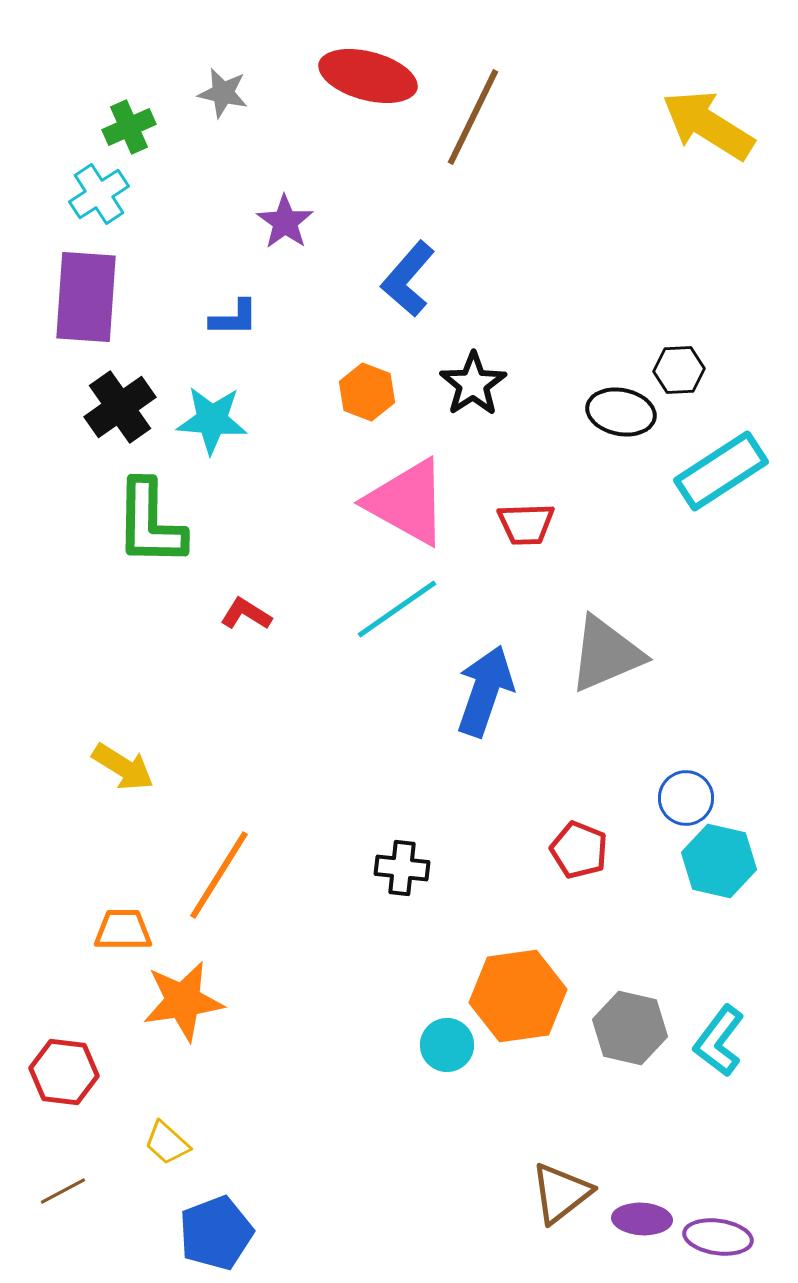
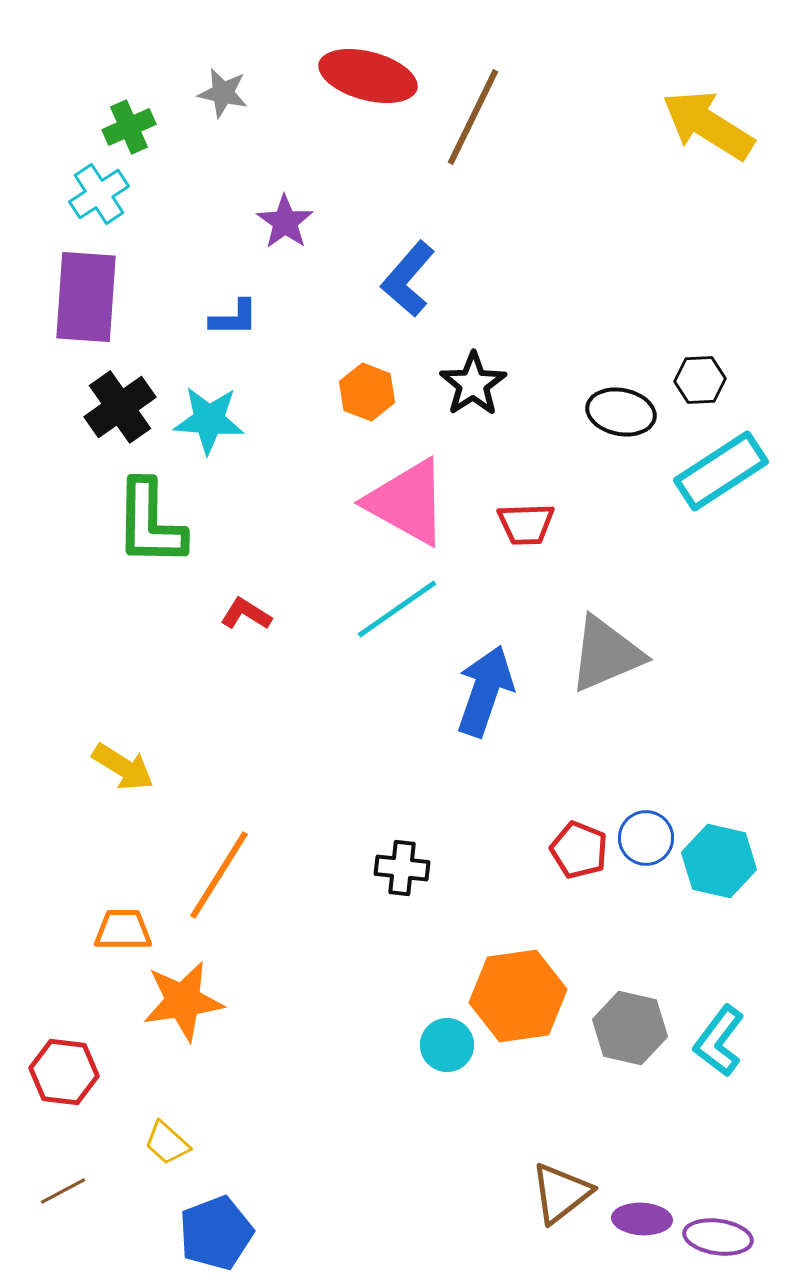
black hexagon at (679, 370): moved 21 px right, 10 px down
cyan star at (212, 420): moved 3 px left
blue circle at (686, 798): moved 40 px left, 40 px down
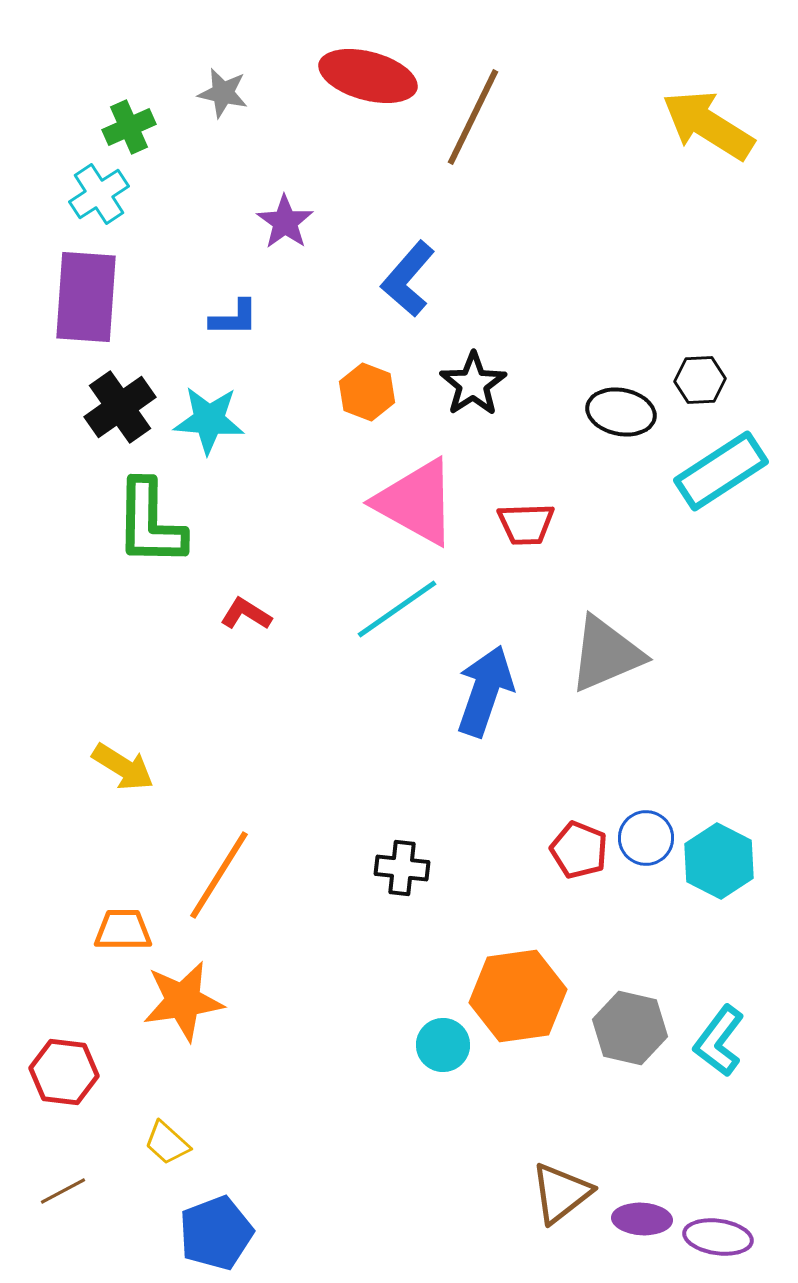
pink triangle at (407, 502): moved 9 px right
cyan hexagon at (719, 861): rotated 14 degrees clockwise
cyan circle at (447, 1045): moved 4 px left
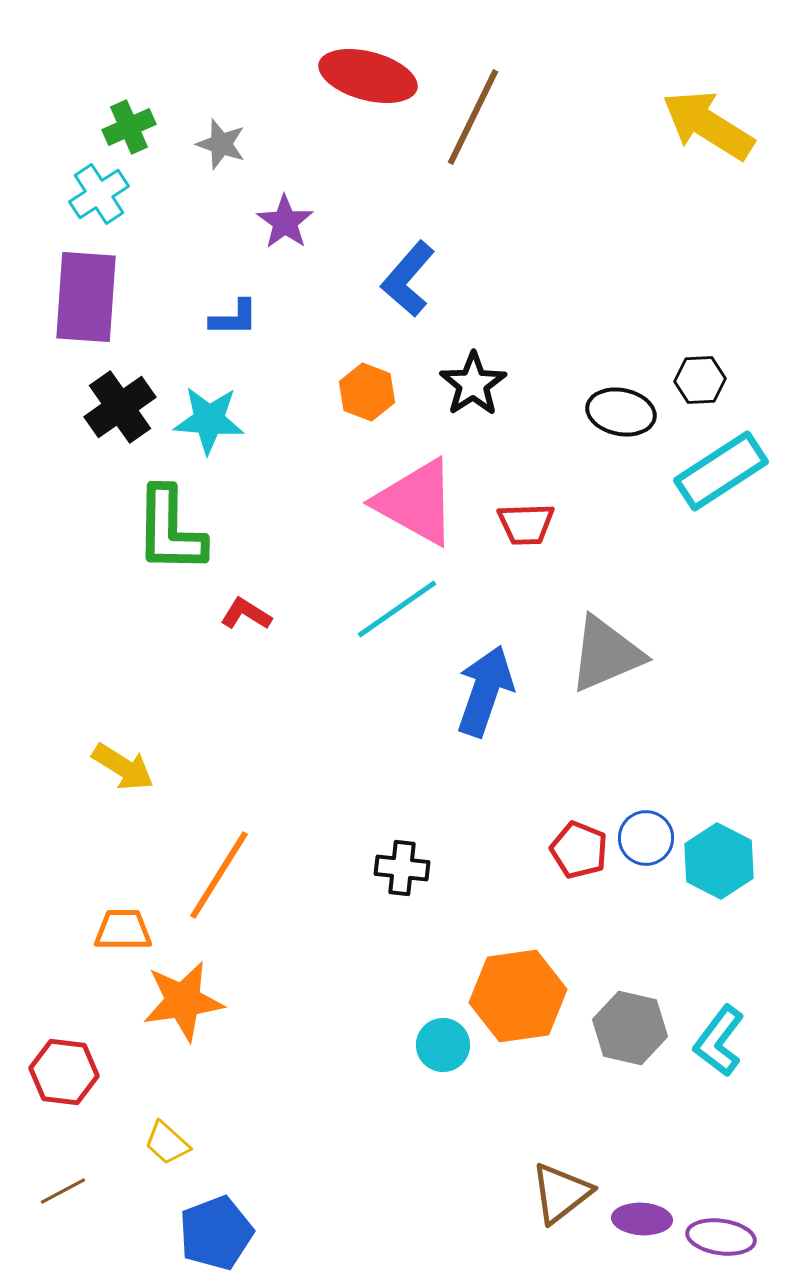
gray star at (223, 93): moved 2 px left, 51 px down; rotated 6 degrees clockwise
green L-shape at (150, 523): moved 20 px right, 7 px down
purple ellipse at (718, 1237): moved 3 px right
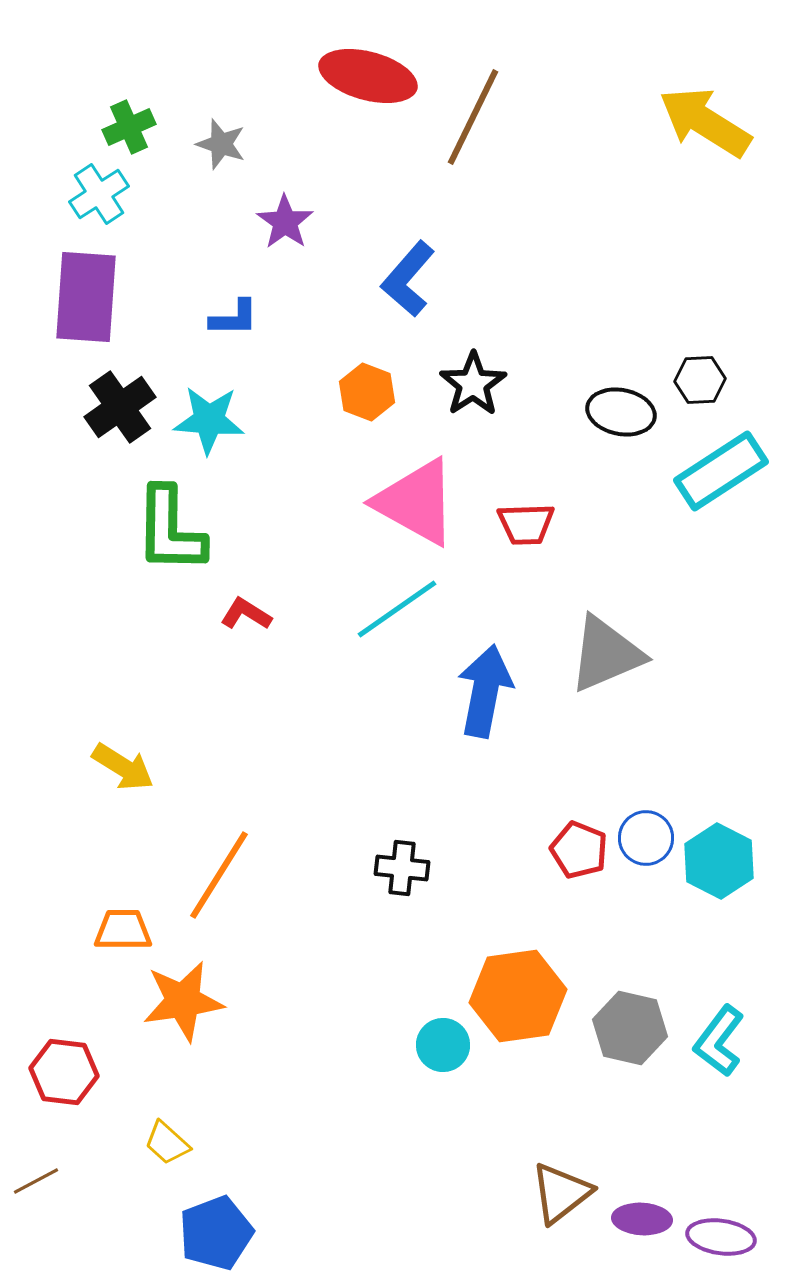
yellow arrow at (708, 125): moved 3 px left, 3 px up
blue arrow at (485, 691): rotated 8 degrees counterclockwise
brown line at (63, 1191): moved 27 px left, 10 px up
